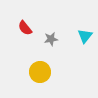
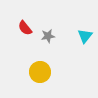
gray star: moved 3 px left, 3 px up
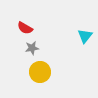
red semicircle: rotated 21 degrees counterclockwise
gray star: moved 16 px left, 12 px down
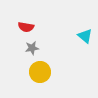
red semicircle: moved 1 px right, 1 px up; rotated 21 degrees counterclockwise
cyan triangle: rotated 28 degrees counterclockwise
